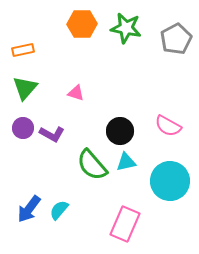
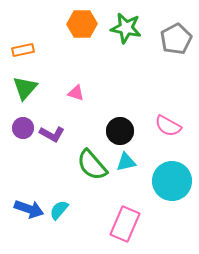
cyan circle: moved 2 px right
blue arrow: rotated 108 degrees counterclockwise
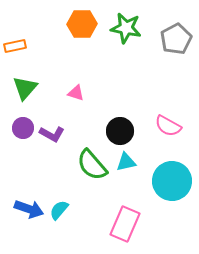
orange rectangle: moved 8 px left, 4 px up
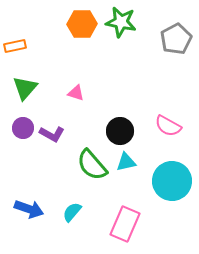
green star: moved 5 px left, 6 px up
cyan semicircle: moved 13 px right, 2 px down
